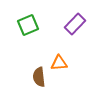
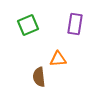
purple rectangle: rotated 35 degrees counterclockwise
orange triangle: moved 1 px left, 4 px up
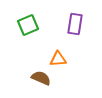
brown semicircle: moved 2 px right, 1 px down; rotated 120 degrees clockwise
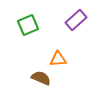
purple rectangle: moved 1 px right, 4 px up; rotated 40 degrees clockwise
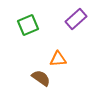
purple rectangle: moved 1 px up
brown semicircle: rotated 12 degrees clockwise
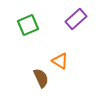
orange triangle: moved 2 px right, 2 px down; rotated 36 degrees clockwise
brown semicircle: rotated 30 degrees clockwise
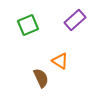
purple rectangle: moved 1 px left, 1 px down
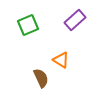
orange triangle: moved 1 px right, 1 px up
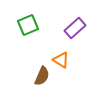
purple rectangle: moved 8 px down
brown semicircle: moved 1 px right, 2 px up; rotated 48 degrees clockwise
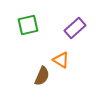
green square: rotated 10 degrees clockwise
